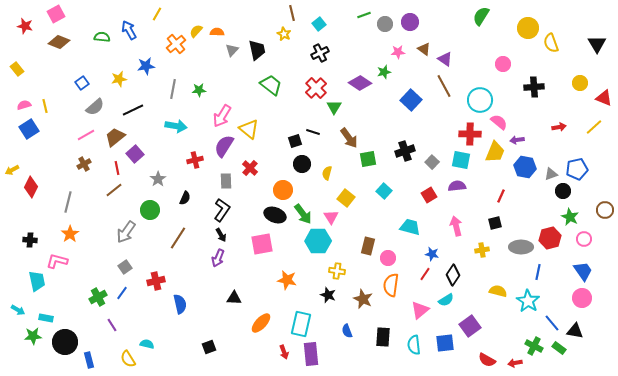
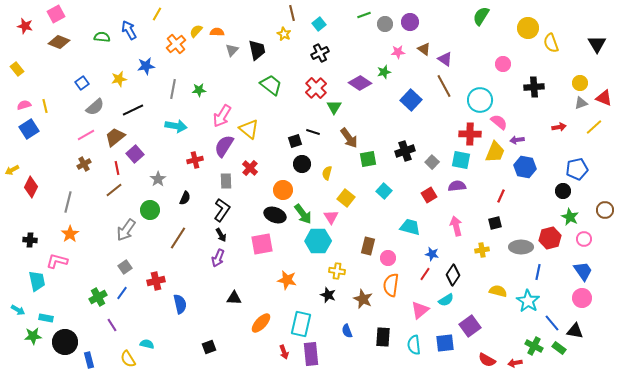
gray triangle at (551, 174): moved 30 px right, 71 px up
gray arrow at (126, 232): moved 2 px up
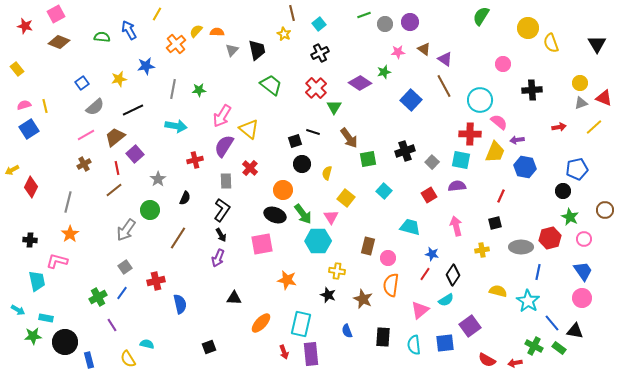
black cross at (534, 87): moved 2 px left, 3 px down
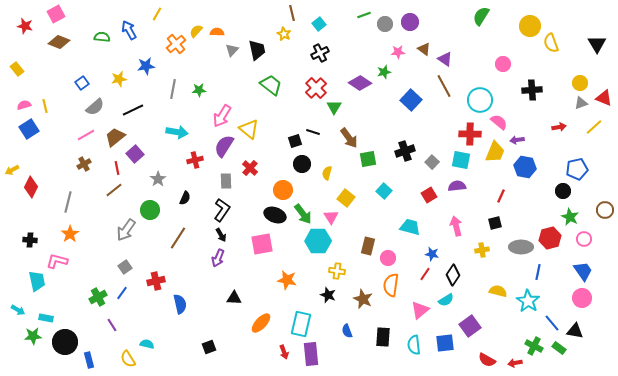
yellow circle at (528, 28): moved 2 px right, 2 px up
cyan arrow at (176, 126): moved 1 px right, 6 px down
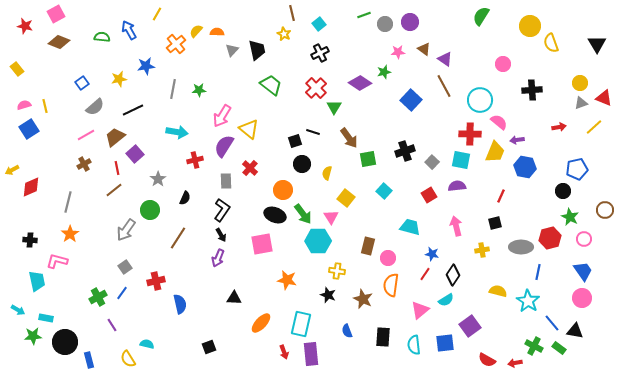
red diamond at (31, 187): rotated 40 degrees clockwise
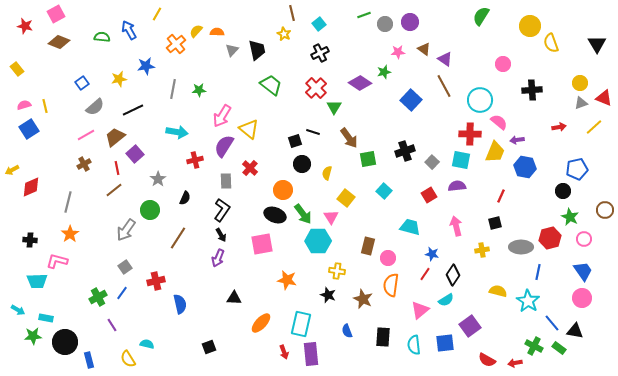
cyan trapezoid at (37, 281): rotated 100 degrees clockwise
